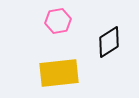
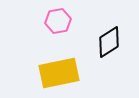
yellow rectangle: rotated 6 degrees counterclockwise
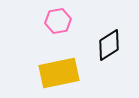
black diamond: moved 3 px down
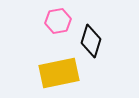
black diamond: moved 18 px left, 4 px up; rotated 40 degrees counterclockwise
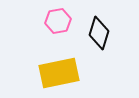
black diamond: moved 8 px right, 8 px up
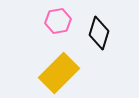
yellow rectangle: rotated 33 degrees counterclockwise
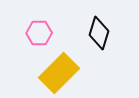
pink hexagon: moved 19 px left, 12 px down; rotated 10 degrees clockwise
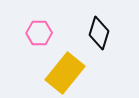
yellow rectangle: moved 6 px right; rotated 6 degrees counterclockwise
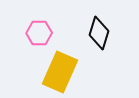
yellow rectangle: moved 5 px left, 1 px up; rotated 15 degrees counterclockwise
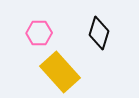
yellow rectangle: rotated 66 degrees counterclockwise
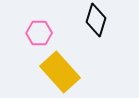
black diamond: moved 3 px left, 13 px up
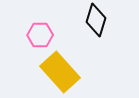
pink hexagon: moved 1 px right, 2 px down
